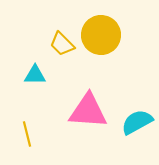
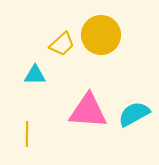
yellow trapezoid: rotated 88 degrees counterclockwise
cyan semicircle: moved 3 px left, 8 px up
yellow line: rotated 15 degrees clockwise
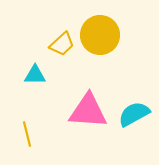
yellow circle: moved 1 px left
yellow line: rotated 15 degrees counterclockwise
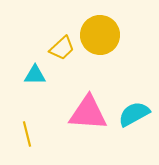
yellow trapezoid: moved 4 px down
pink triangle: moved 2 px down
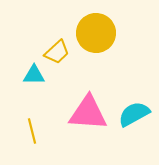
yellow circle: moved 4 px left, 2 px up
yellow trapezoid: moved 5 px left, 4 px down
cyan triangle: moved 1 px left
yellow line: moved 5 px right, 3 px up
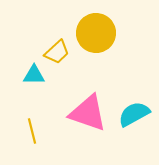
pink triangle: rotated 15 degrees clockwise
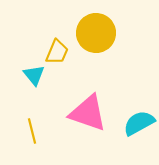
yellow trapezoid: rotated 24 degrees counterclockwise
cyan triangle: rotated 50 degrees clockwise
cyan semicircle: moved 5 px right, 9 px down
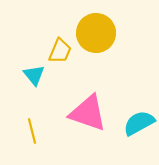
yellow trapezoid: moved 3 px right, 1 px up
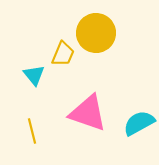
yellow trapezoid: moved 3 px right, 3 px down
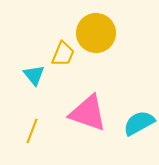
yellow line: rotated 35 degrees clockwise
